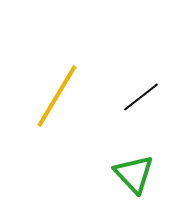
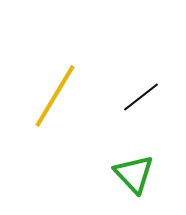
yellow line: moved 2 px left
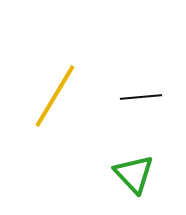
black line: rotated 33 degrees clockwise
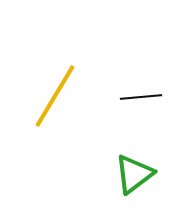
green triangle: rotated 36 degrees clockwise
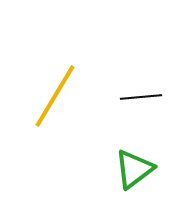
green triangle: moved 5 px up
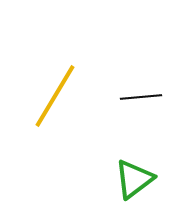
green triangle: moved 10 px down
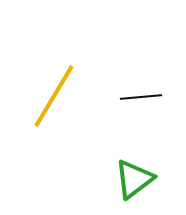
yellow line: moved 1 px left
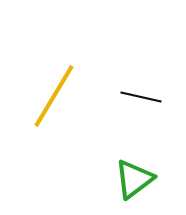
black line: rotated 18 degrees clockwise
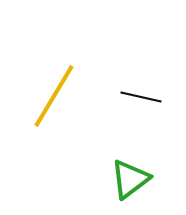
green triangle: moved 4 px left
